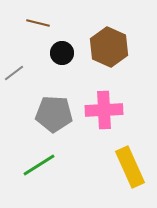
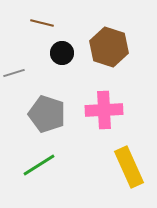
brown line: moved 4 px right
brown hexagon: rotated 6 degrees counterclockwise
gray line: rotated 20 degrees clockwise
gray pentagon: moved 7 px left; rotated 15 degrees clockwise
yellow rectangle: moved 1 px left
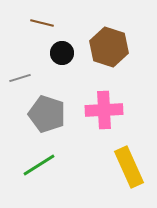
gray line: moved 6 px right, 5 px down
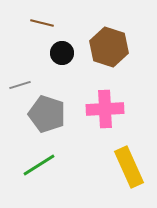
gray line: moved 7 px down
pink cross: moved 1 px right, 1 px up
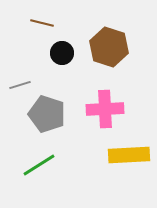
yellow rectangle: moved 12 px up; rotated 69 degrees counterclockwise
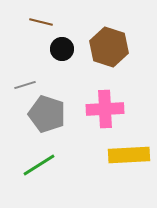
brown line: moved 1 px left, 1 px up
black circle: moved 4 px up
gray line: moved 5 px right
